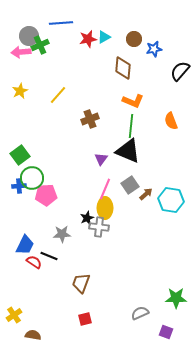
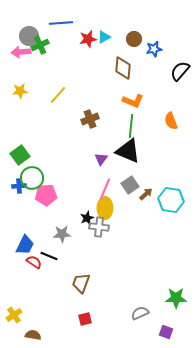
yellow star: rotated 21 degrees clockwise
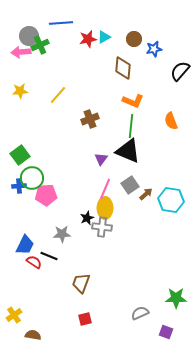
gray cross: moved 3 px right
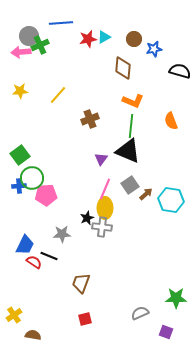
black semicircle: rotated 65 degrees clockwise
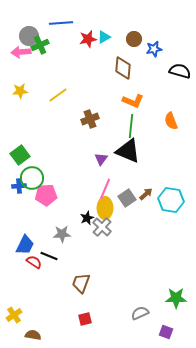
yellow line: rotated 12 degrees clockwise
gray square: moved 3 px left, 13 px down
gray cross: rotated 36 degrees clockwise
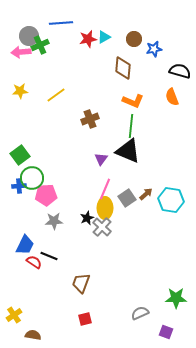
yellow line: moved 2 px left
orange semicircle: moved 1 px right, 24 px up
gray star: moved 8 px left, 13 px up
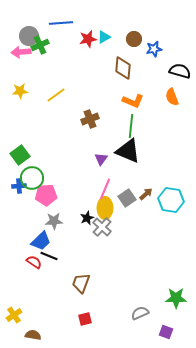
blue trapezoid: moved 16 px right, 4 px up; rotated 20 degrees clockwise
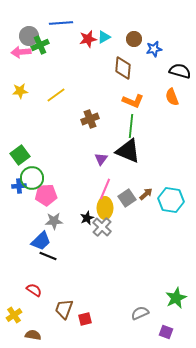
black line: moved 1 px left
red semicircle: moved 28 px down
brown trapezoid: moved 17 px left, 26 px down
green star: rotated 25 degrees counterclockwise
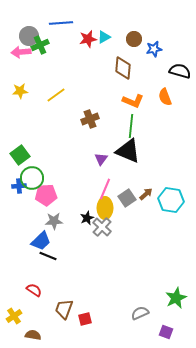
orange semicircle: moved 7 px left
yellow cross: moved 1 px down
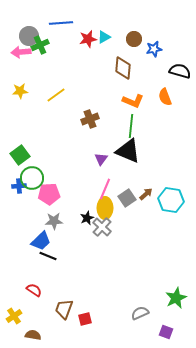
pink pentagon: moved 3 px right, 1 px up
